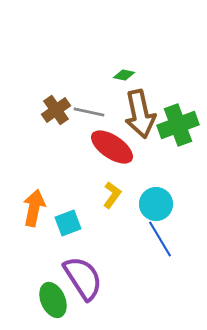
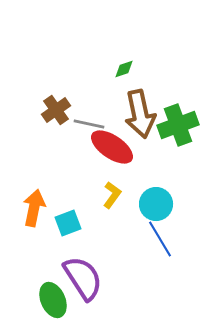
green diamond: moved 6 px up; rotated 30 degrees counterclockwise
gray line: moved 12 px down
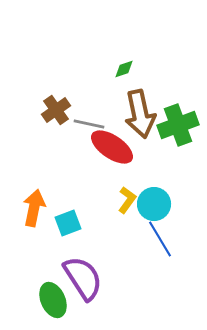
yellow L-shape: moved 15 px right, 5 px down
cyan circle: moved 2 px left
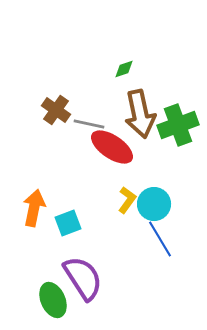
brown cross: rotated 20 degrees counterclockwise
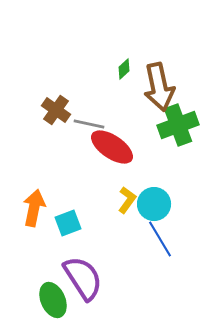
green diamond: rotated 25 degrees counterclockwise
brown arrow: moved 19 px right, 27 px up
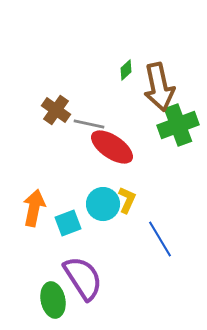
green diamond: moved 2 px right, 1 px down
yellow L-shape: rotated 12 degrees counterclockwise
cyan circle: moved 51 px left
green ellipse: rotated 12 degrees clockwise
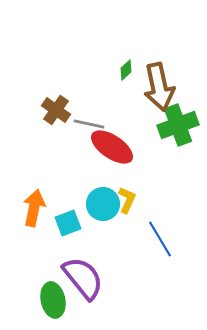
purple semicircle: rotated 6 degrees counterclockwise
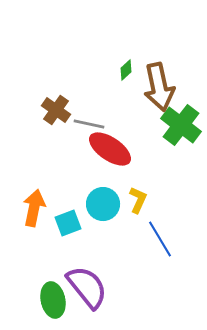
green cross: moved 3 px right; rotated 33 degrees counterclockwise
red ellipse: moved 2 px left, 2 px down
yellow L-shape: moved 11 px right
purple semicircle: moved 4 px right, 9 px down
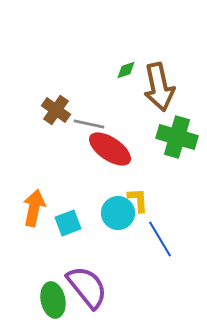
green diamond: rotated 25 degrees clockwise
green cross: moved 4 px left, 12 px down; rotated 21 degrees counterclockwise
yellow L-shape: rotated 28 degrees counterclockwise
cyan circle: moved 15 px right, 9 px down
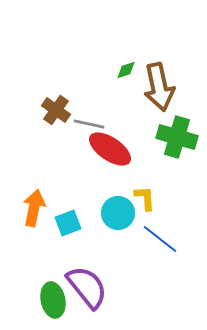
yellow L-shape: moved 7 px right, 2 px up
blue line: rotated 21 degrees counterclockwise
